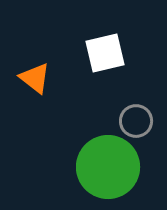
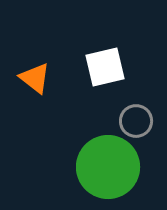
white square: moved 14 px down
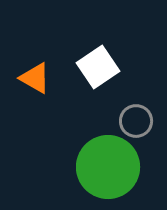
white square: moved 7 px left; rotated 21 degrees counterclockwise
orange triangle: rotated 8 degrees counterclockwise
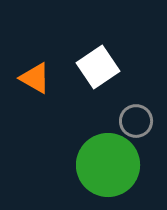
green circle: moved 2 px up
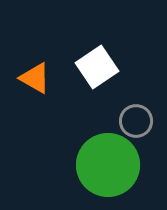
white square: moved 1 px left
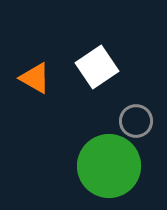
green circle: moved 1 px right, 1 px down
